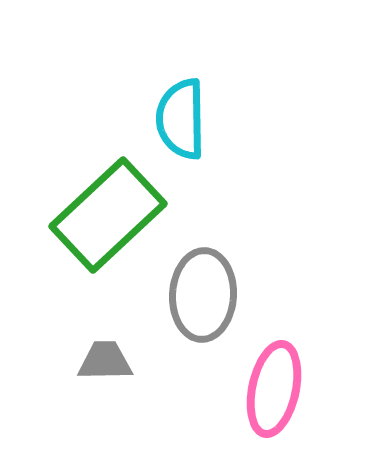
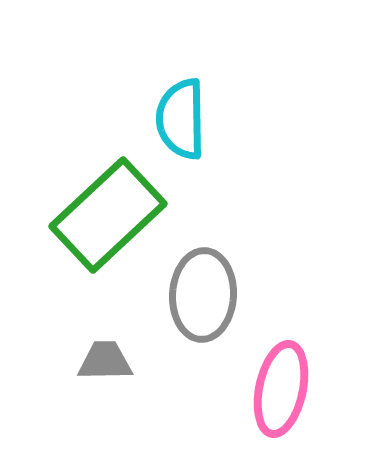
pink ellipse: moved 7 px right
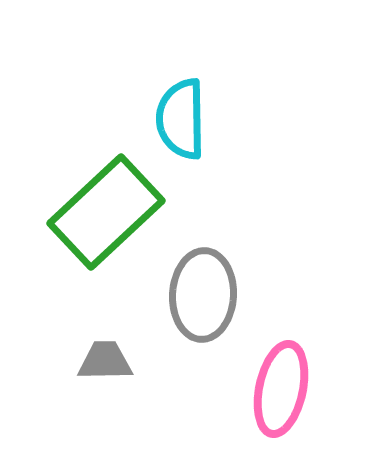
green rectangle: moved 2 px left, 3 px up
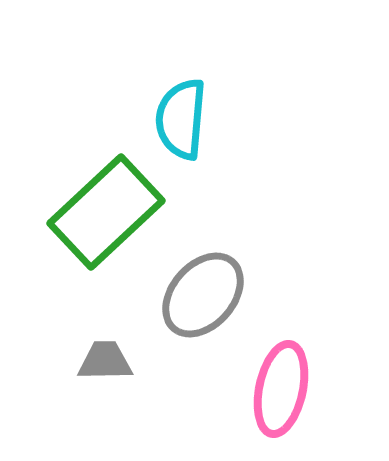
cyan semicircle: rotated 6 degrees clockwise
gray ellipse: rotated 38 degrees clockwise
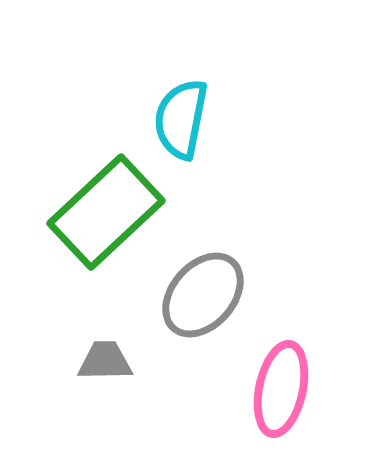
cyan semicircle: rotated 6 degrees clockwise
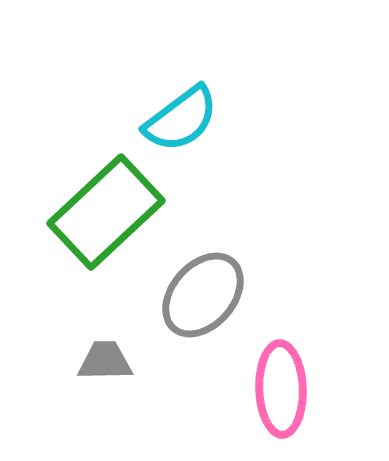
cyan semicircle: rotated 138 degrees counterclockwise
pink ellipse: rotated 14 degrees counterclockwise
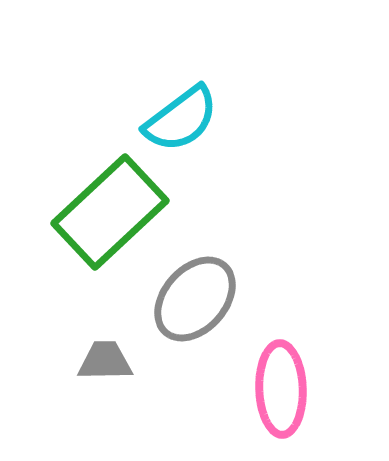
green rectangle: moved 4 px right
gray ellipse: moved 8 px left, 4 px down
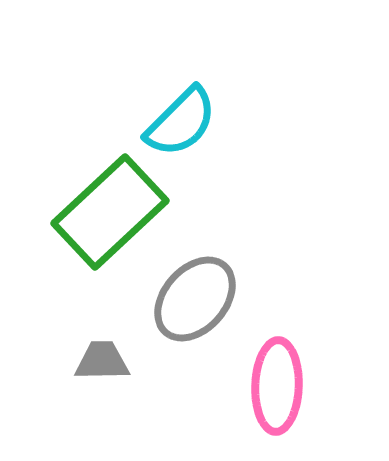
cyan semicircle: moved 3 px down; rotated 8 degrees counterclockwise
gray trapezoid: moved 3 px left
pink ellipse: moved 4 px left, 3 px up; rotated 4 degrees clockwise
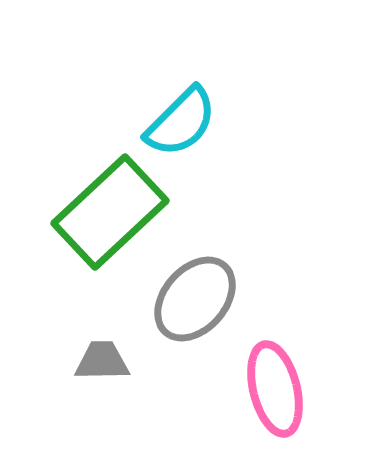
pink ellipse: moved 2 px left, 3 px down; rotated 16 degrees counterclockwise
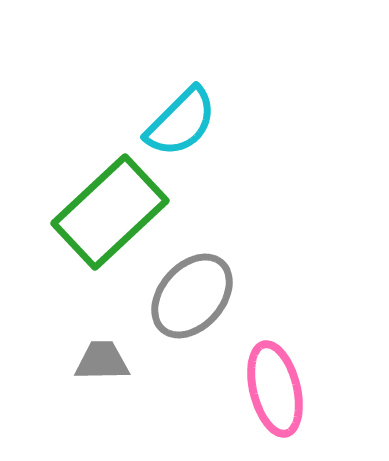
gray ellipse: moved 3 px left, 3 px up
